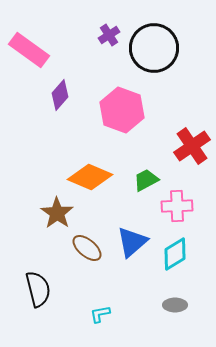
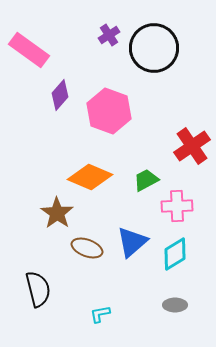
pink hexagon: moved 13 px left, 1 px down
brown ellipse: rotated 20 degrees counterclockwise
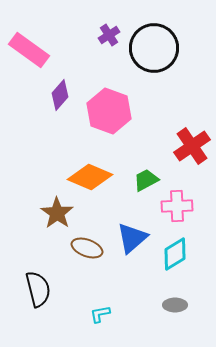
blue triangle: moved 4 px up
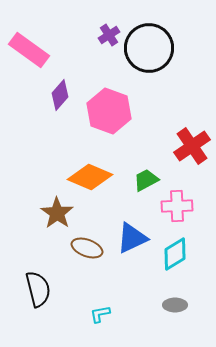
black circle: moved 5 px left
blue triangle: rotated 16 degrees clockwise
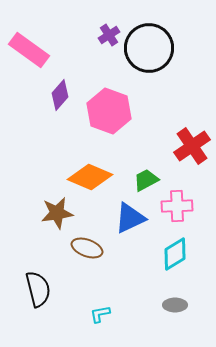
brown star: rotated 28 degrees clockwise
blue triangle: moved 2 px left, 20 px up
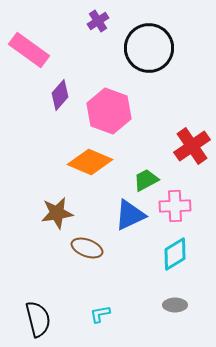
purple cross: moved 11 px left, 14 px up
orange diamond: moved 15 px up
pink cross: moved 2 px left
blue triangle: moved 3 px up
black semicircle: moved 30 px down
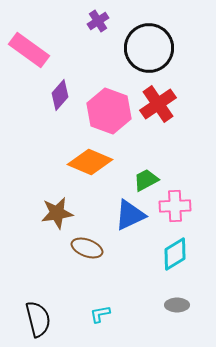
red cross: moved 34 px left, 42 px up
gray ellipse: moved 2 px right
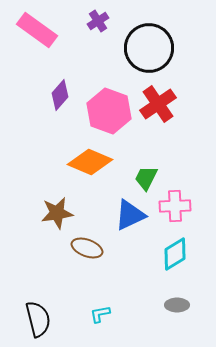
pink rectangle: moved 8 px right, 20 px up
green trapezoid: moved 2 px up; rotated 36 degrees counterclockwise
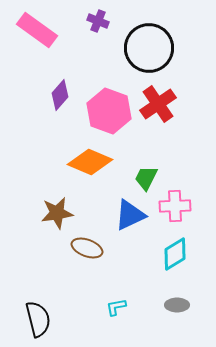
purple cross: rotated 35 degrees counterclockwise
cyan L-shape: moved 16 px right, 7 px up
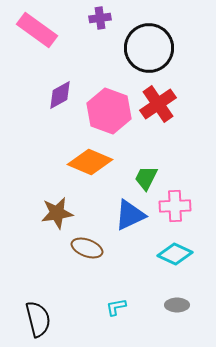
purple cross: moved 2 px right, 3 px up; rotated 30 degrees counterclockwise
purple diamond: rotated 20 degrees clockwise
cyan diamond: rotated 56 degrees clockwise
